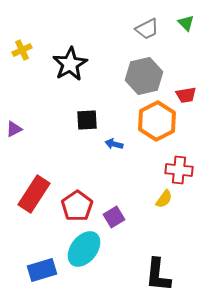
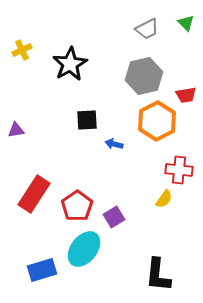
purple triangle: moved 2 px right, 1 px down; rotated 18 degrees clockwise
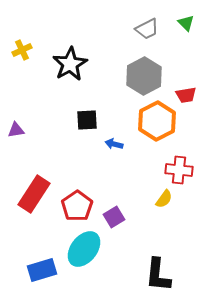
gray hexagon: rotated 15 degrees counterclockwise
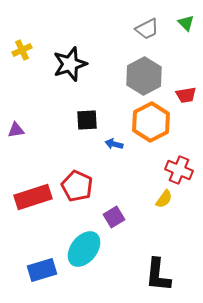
black star: rotated 12 degrees clockwise
orange hexagon: moved 6 px left, 1 px down
red cross: rotated 16 degrees clockwise
red rectangle: moved 1 px left, 3 px down; rotated 39 degrees clockwise
red pentagon: moved 20 px up; rotated 12 degrees counterclockwise
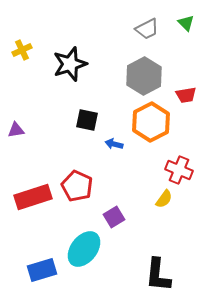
black square: rotated 15 degrees clockwise
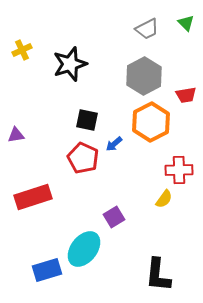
purple triangle: moved 5 px down
blue arrow: rotated 54 degrees counterclockwise
red cross: rotated 24 degrees counterclockwise
red pentagon: moved 6 px right, 28 px up
blue rectangle: moved 5 px right
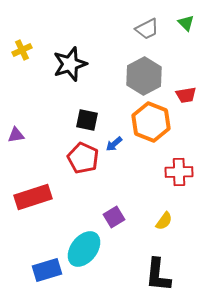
orange hexagon: rotated 12 degrees counterclockwise
red cross: moved 2 px down
yellow semicircle: moved 22 px down
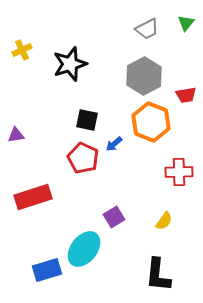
green triangle: rotated 24 degrees clockwise
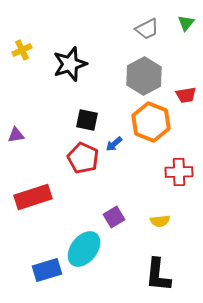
yellow semicircle: moved 4 px left; rotated 48 degrees clockwise
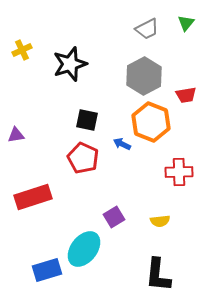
blue arrow: moved 8 px right; rotated 66 degrees clockwise
